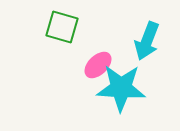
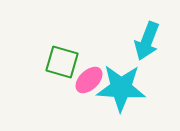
green square: moved 35 px down
pink ellipse: moved 9 px left, 15 px down
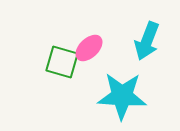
pink ellipse: moved 32 px up
cyan star: moved 1 px right, 8 px down
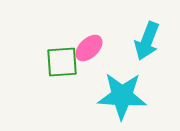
green square: rotated 20 degrees counterclockwise
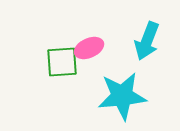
pink ellipse: rotated 20 degrees clockwise
cyan star: rotated 9 degrees counterclockwise
